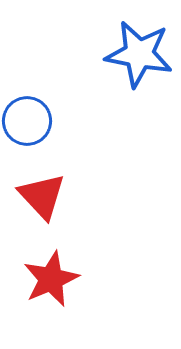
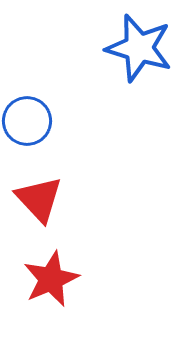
blue star: moved 6 px up; rotated 6 degrees clockwise
red triangle: moved 3 px left, 3 px down
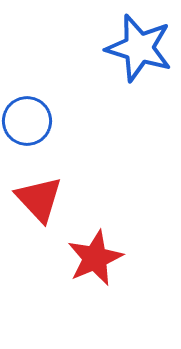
red star: moved 44 px right, 21 px up
